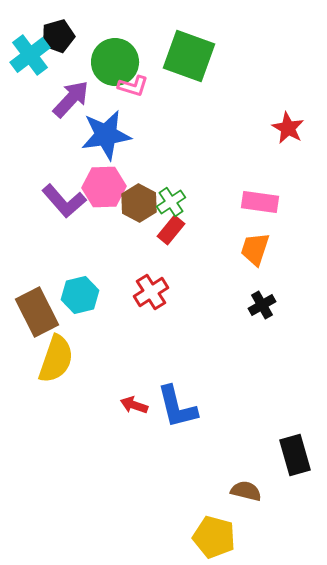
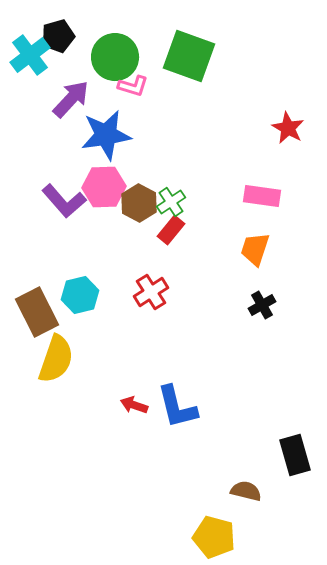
green circle: moved 5 px up
pink rectangle: moved 2 px right, 6 px up
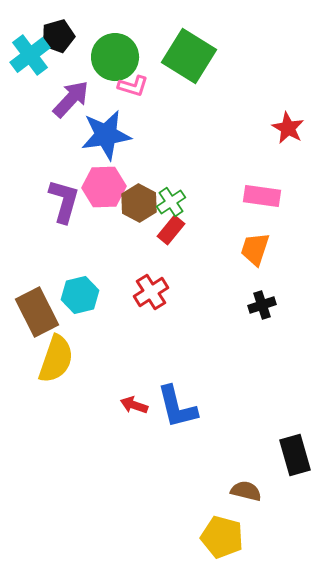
green square: rotated 12 degrees clockwise
purple L-shape: rotated 123 degrees counterclockwise
black cross: rotated 12 degrees clockwise
yellow pentagon: moved 8 px right
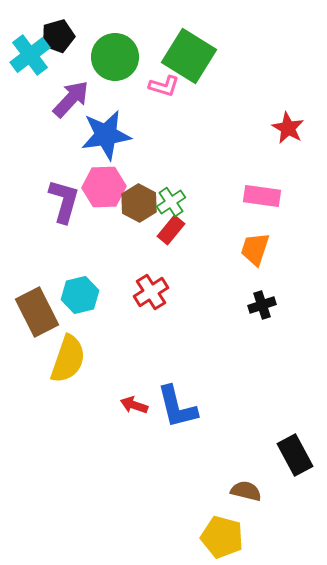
pink L-shape: moved 31 px right
yellow semicircle: moved 12 px right
black rectangle: rotated 12 degrees counterclockwise
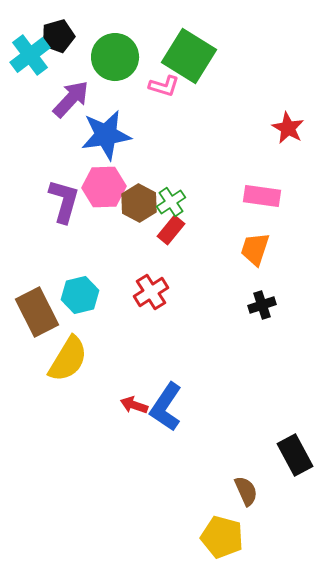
yellow semicircle: rotated 12 degrees clockwise
blue L-shape: moved 11 px left; rotated 48 degrees clockwise
brown semicircle: rotated 52 degrees clockwise
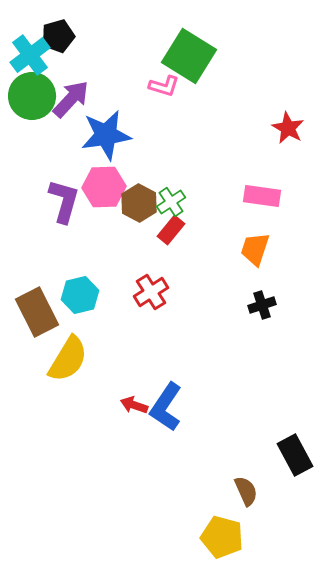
green circle: moved 83 px left, 39 px down
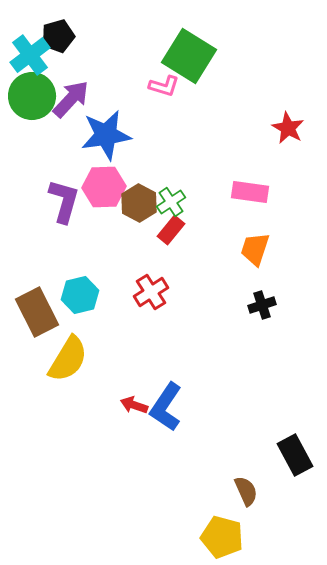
pink rectangle: moved 12 px left, 4 px up
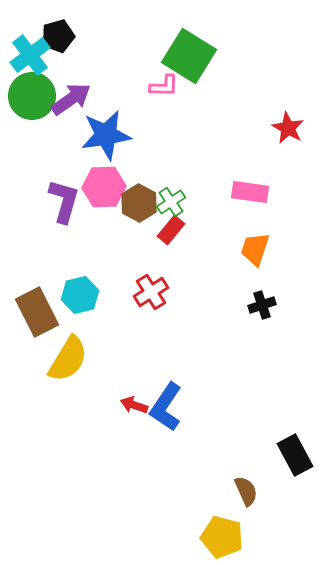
pink L-shape: rotated 16 degrees counterclockwise
purple arrow: rotated 12 degrees clockwise
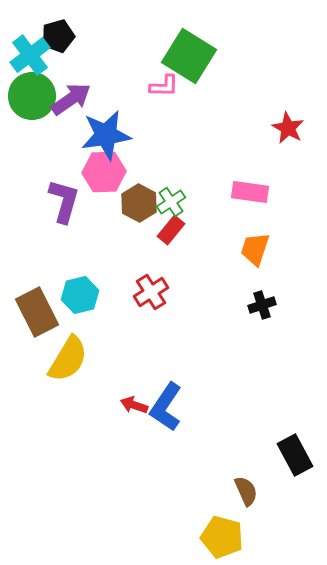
pink hexagon: moved 15 px up
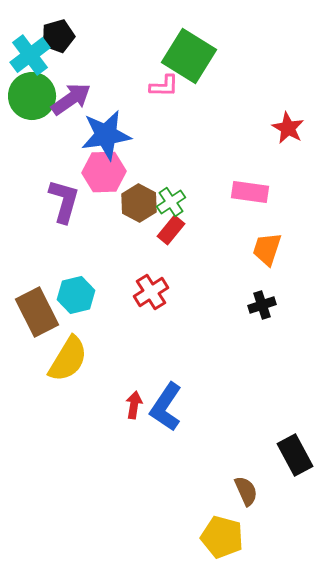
orange trapezoid: moved 12 px right
cyan hexagon: moved 4 px left
red arrow: rotated 80 degrees clockwise
